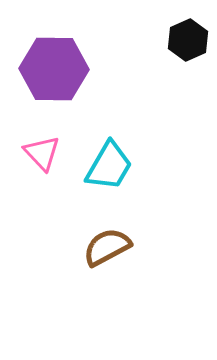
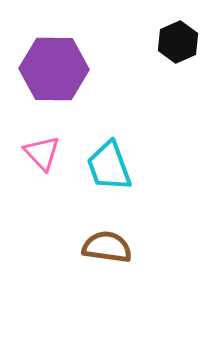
black hexagon: moved 10 px left, 2 px down
cyan trapezoid: rotated 130 degrees clockwise
brown semicircle: rotated 36 degrees clockwise
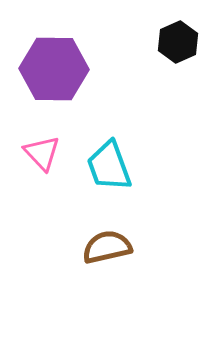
brown semicircle: rotated 21 degrees counterclockwise
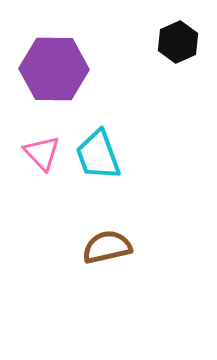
cyan trapezoid: moved 11 px left, 11 px up
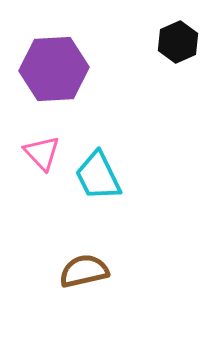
purple hexagon: rotated 4 degrees counterclockwise
cyan trapezoid: moved 21 px down; rotated 6 degrees counterclockwise
brown semicircle: moved 23 px left, 24 px down
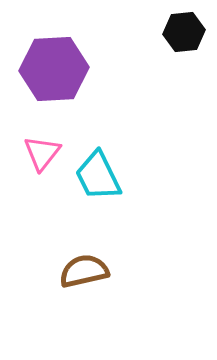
black hexagon: moved 6 px right, 10 px up; rotated 18 degrees clockwise
pink triangle: rotated 21 degrees clockwise
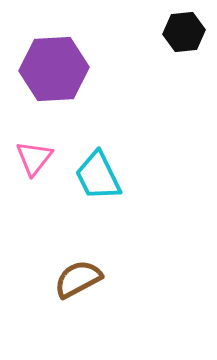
pink triangle: moved 8 px left, 5 px down
brown semicircle: moved 6 px left, 8 px down; rotated 15 degrees counterclockwise
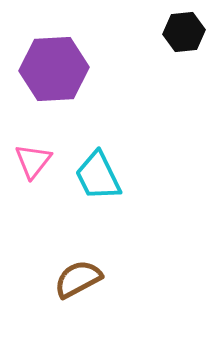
pink triangle: moved 1 px left, 3 px down
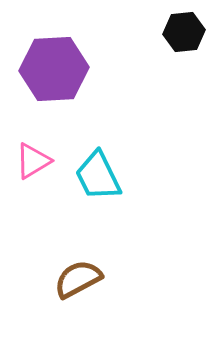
pink triangle: rotated 21 degrees clockwise
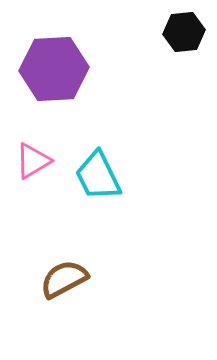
brown semicircle: moved 14 px left
